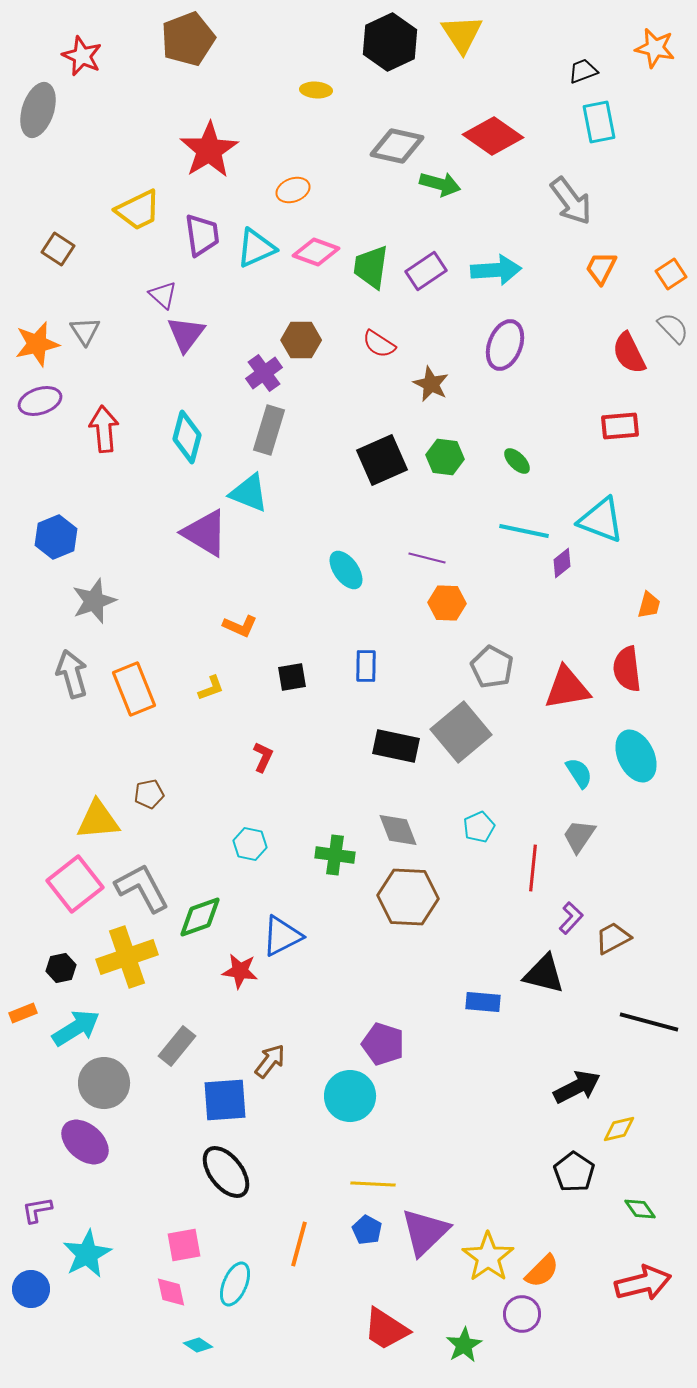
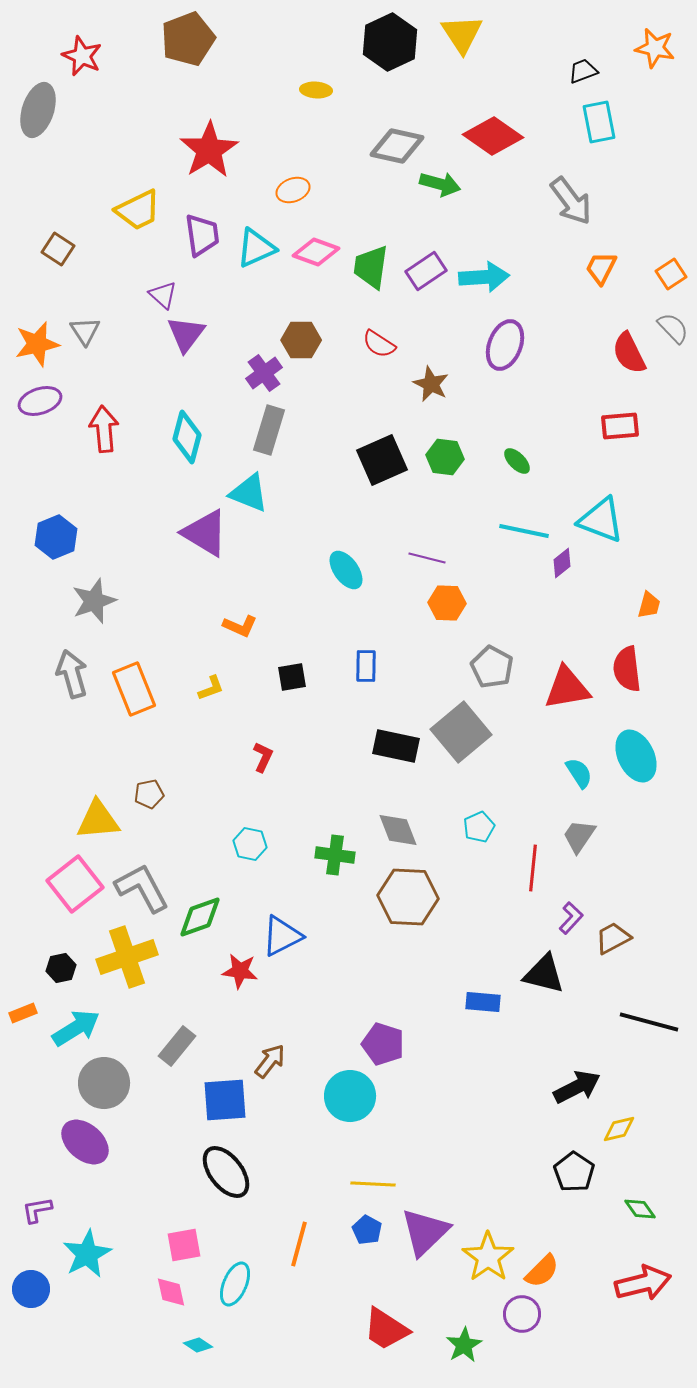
cyan arrow at (496, 270): moved 12 px left, 7 px down
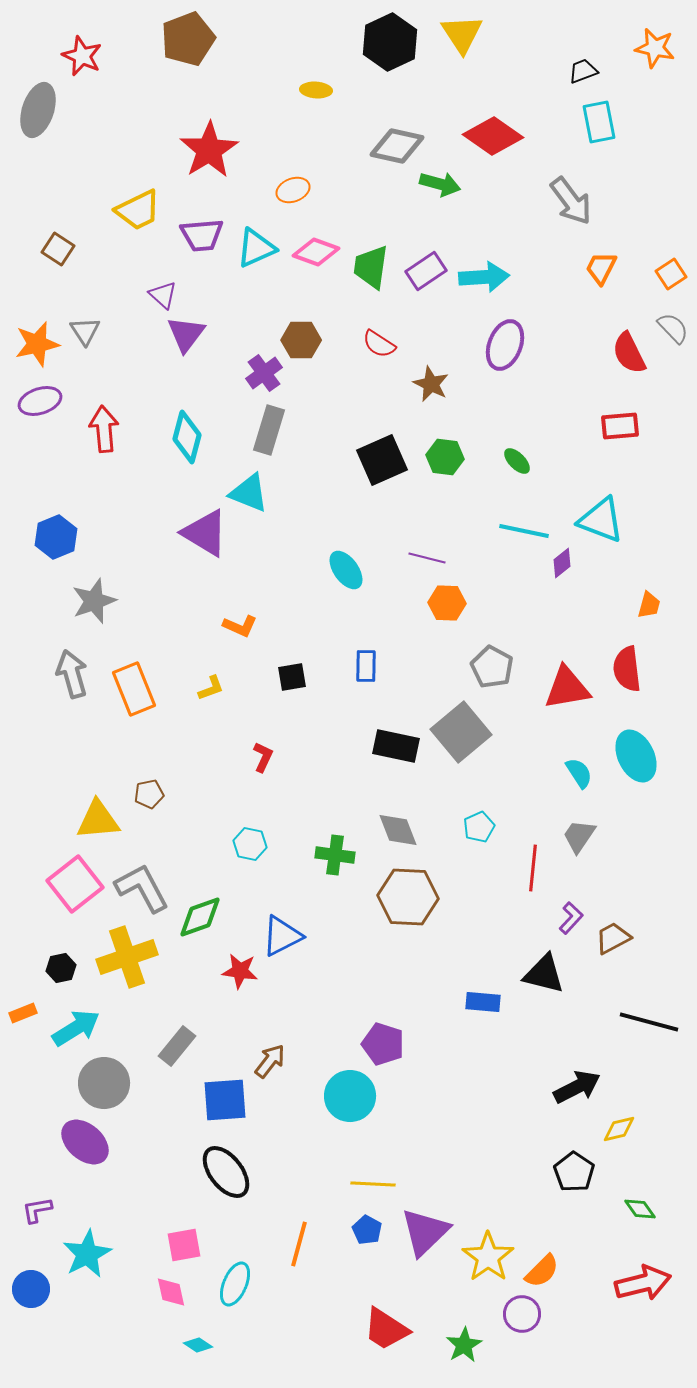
purple trapezoid at (202, 235): rotated 93 degrees clockwise
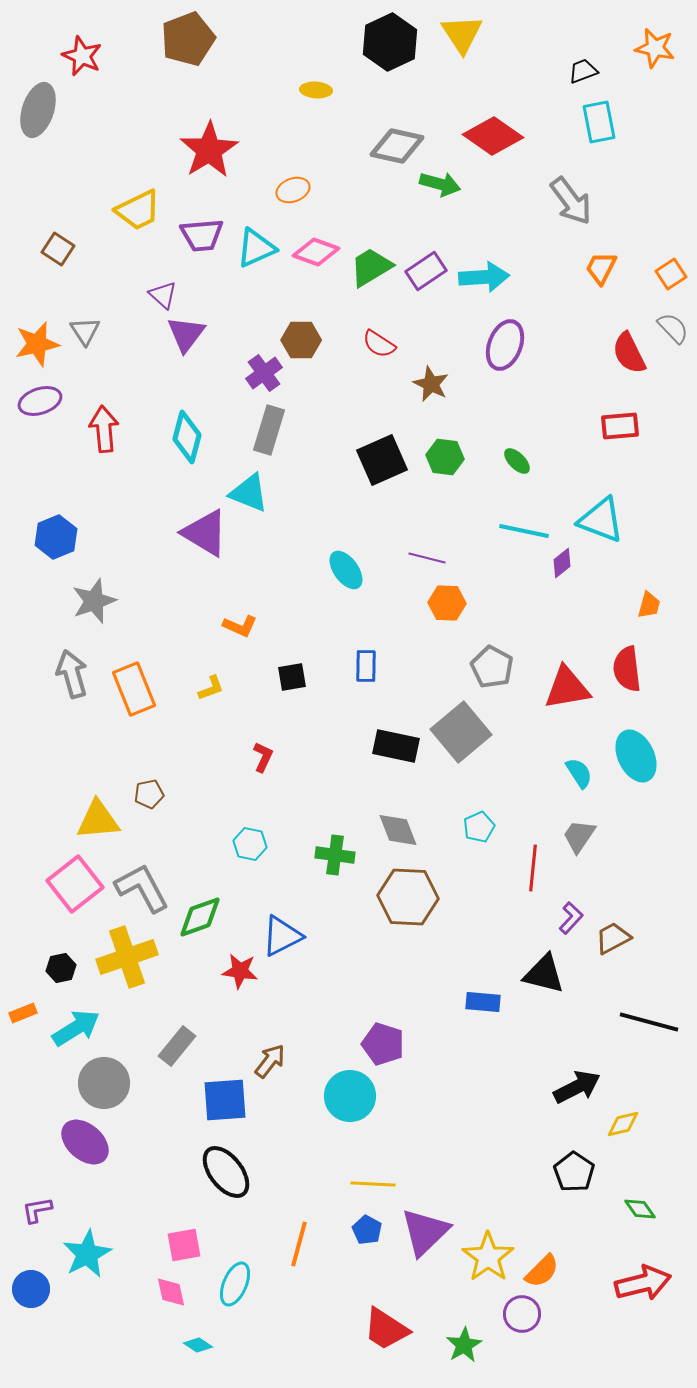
green trapezoid at (371, 267): rotated 51 degrees clockwise
yellow diamond at (619, 1129): moved 4 px right, 5 px up
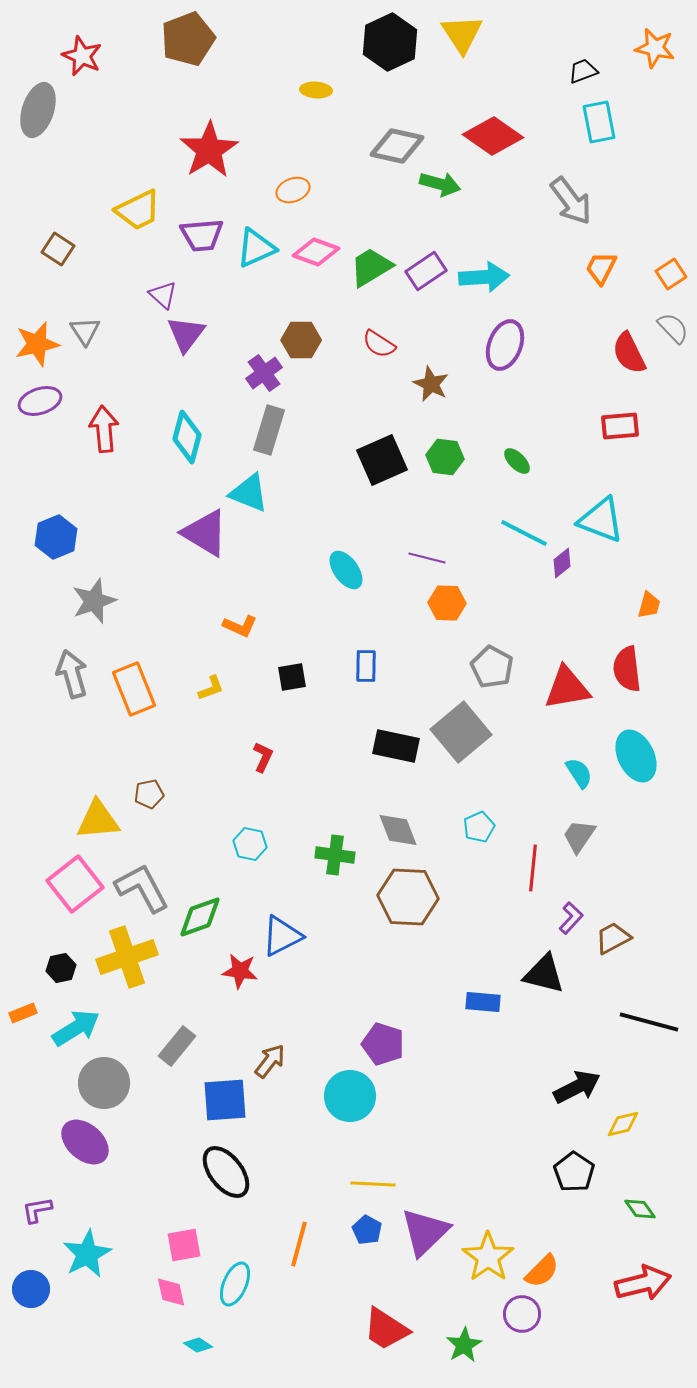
cyan line at (524, 531): moved 2 px down; rotated 15 degrees clockwise
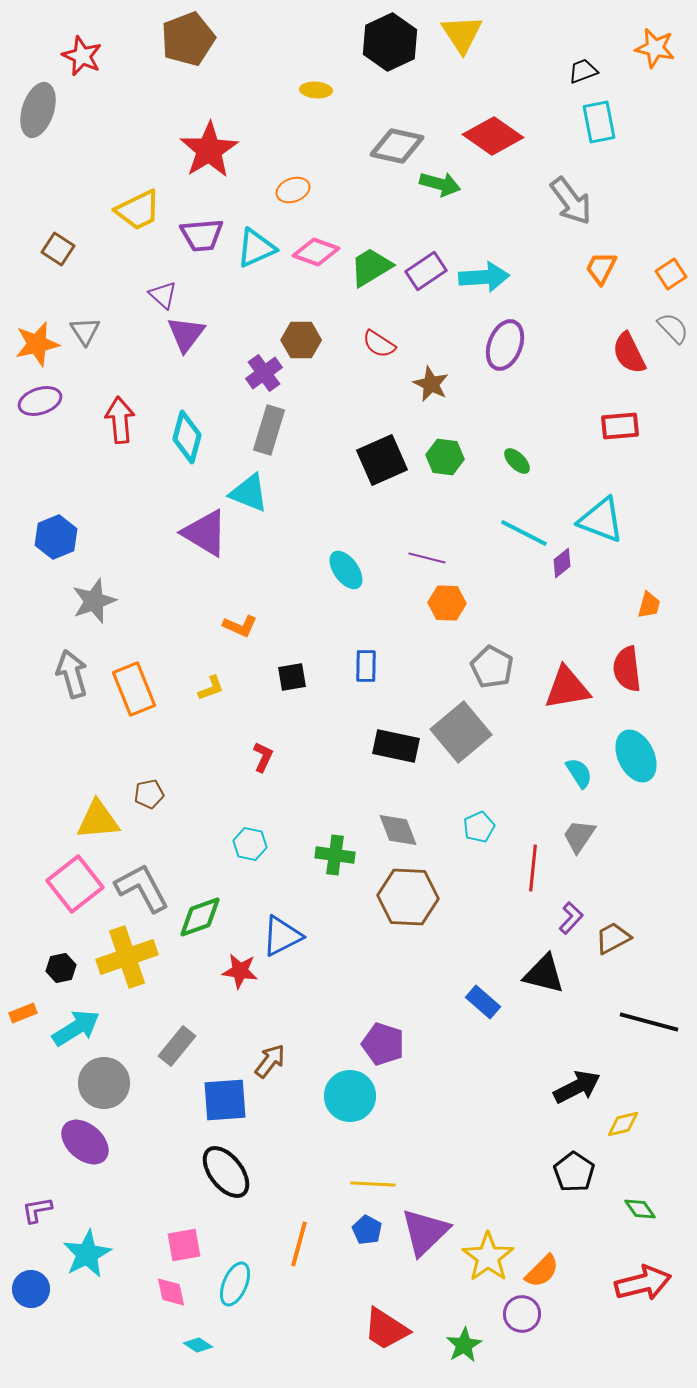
red arrow at (104, 429): moved 16 px right, 9 px up
blue rectangle at (483, 1002): rotated 36 degrees clockwise
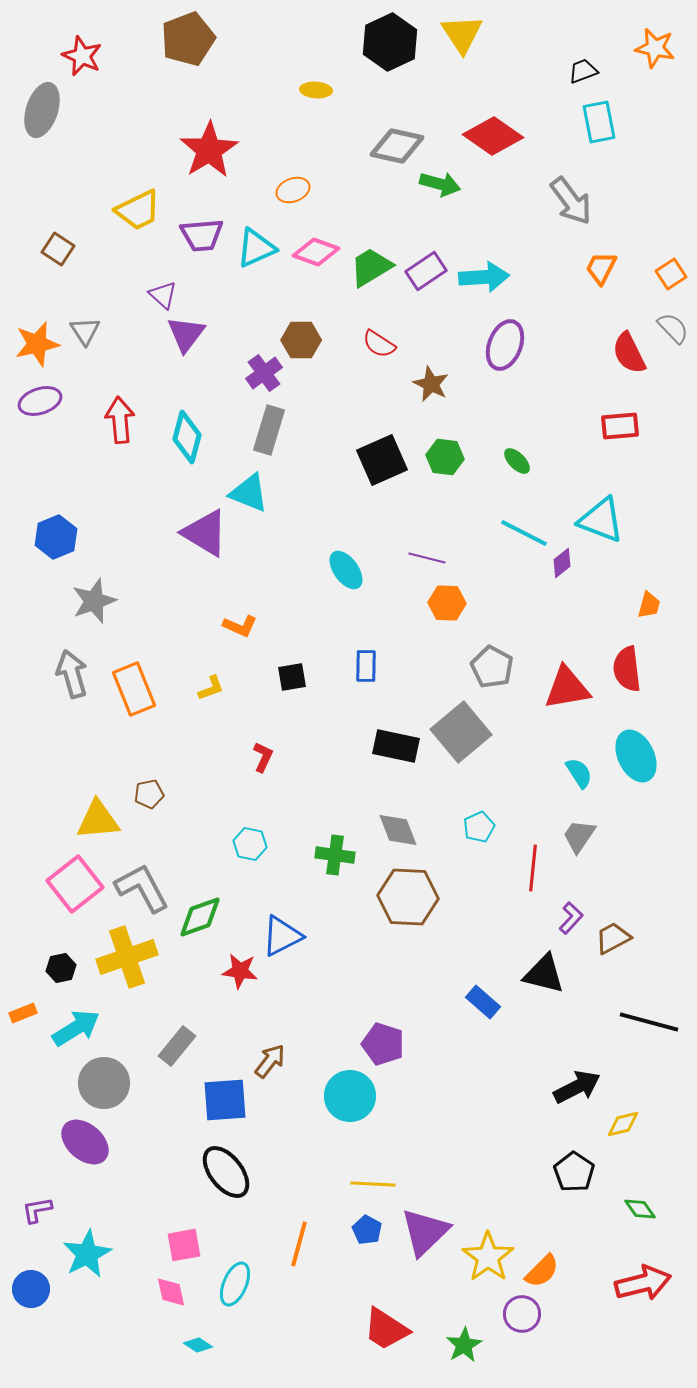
gray ellipse at (38, 110): moved 4 px right
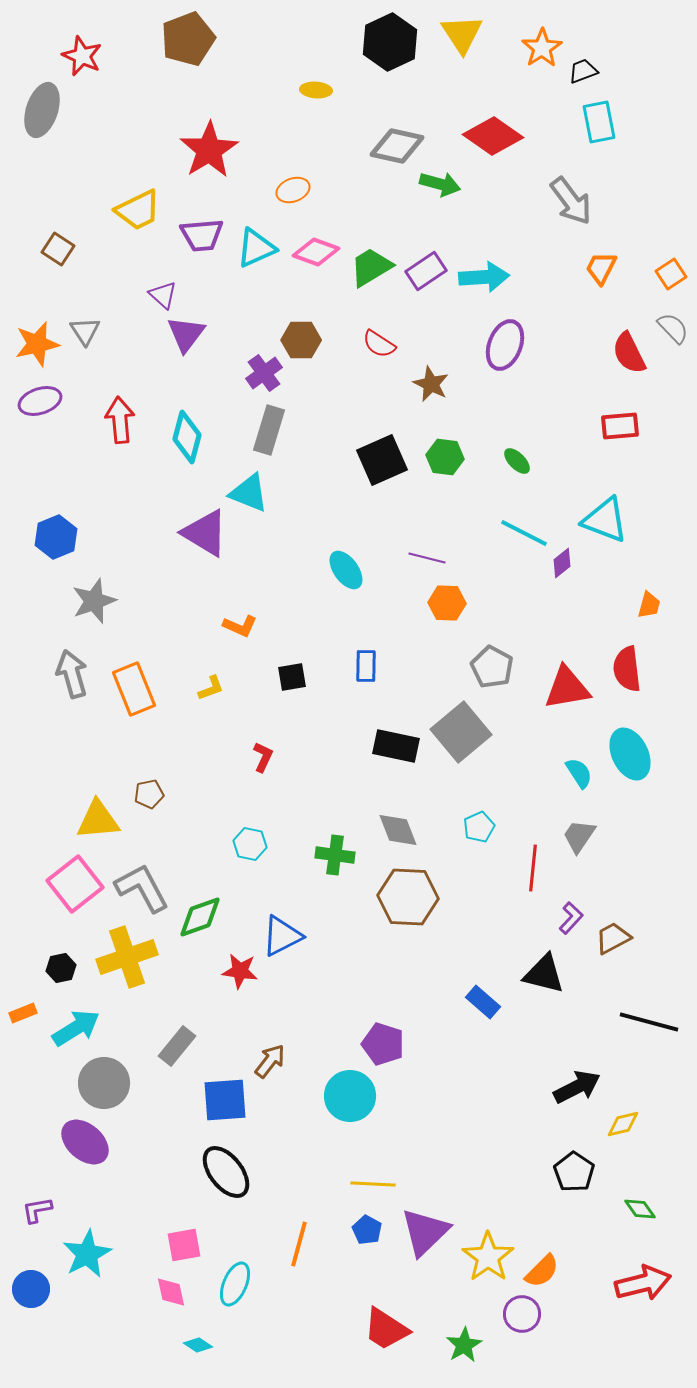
orange star at (655, 48): moved 113 px left; rotated 27 degrees clockwise
cyan triangle at (601, 520): moved 4 px right
cyan ellipse at (636, 756): moved 6 px left, 2 px up
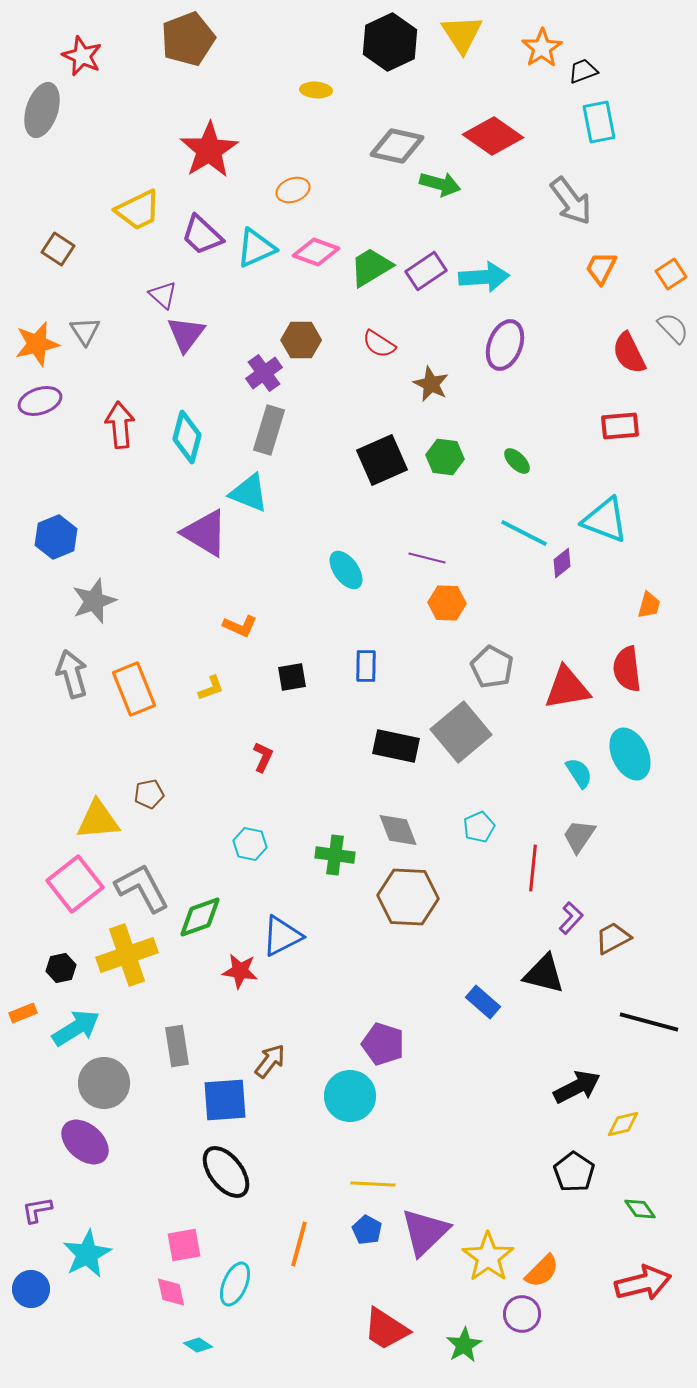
purple trapezoid at (202, 235): rotated 48 degrees clockwise
red arrow at (120, 420): moved 5 px down
yellow cross at (127, 957): moved 2 px up
gray rectangle at (177, 1046): rotated 48 degrees counterclockwise
